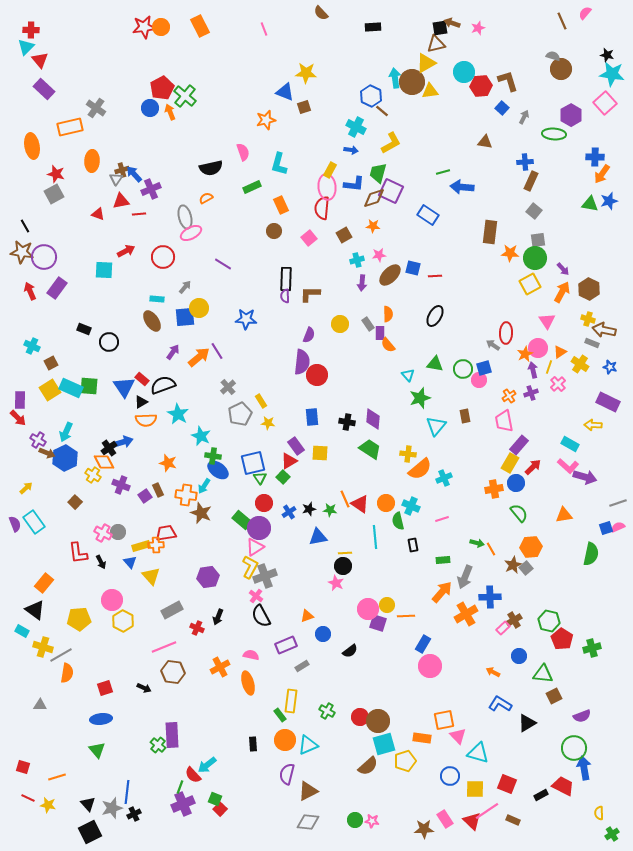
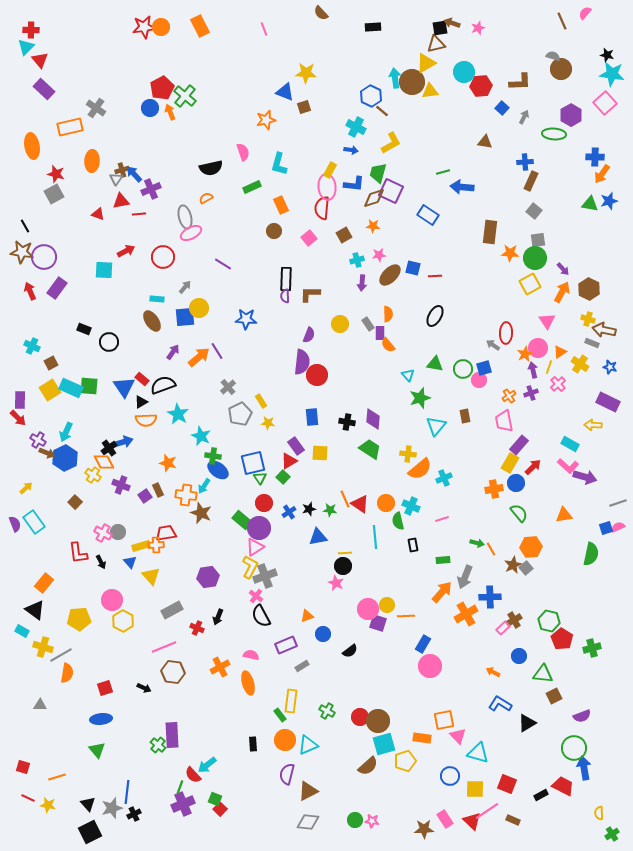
brown L-shape at (508, 81): moved 12 px right, 1 px down; rotated 105 degrees clockwise
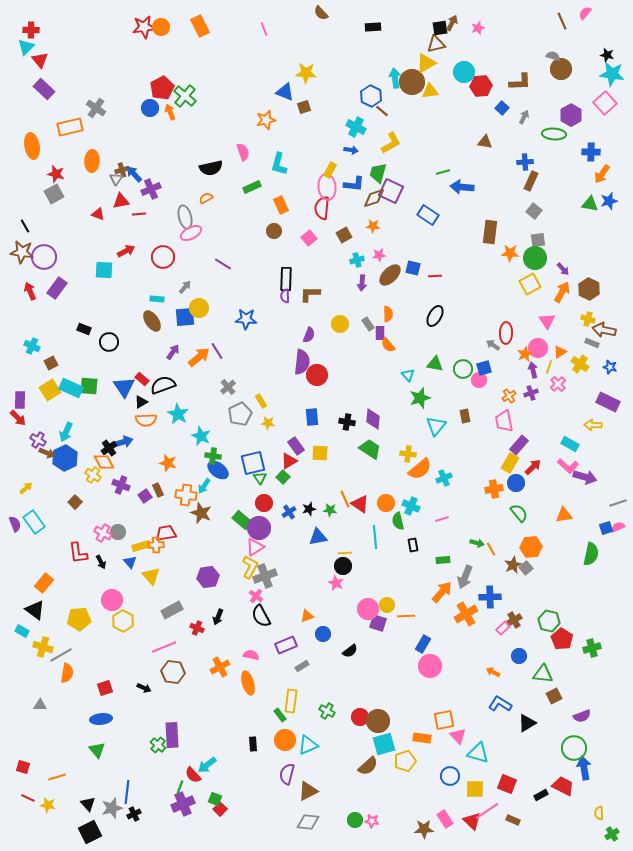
brown arrow at (452, 23): rotated 98 degrees clockwise
blue cross at (595, 157): moved 4 px left, 5 px up
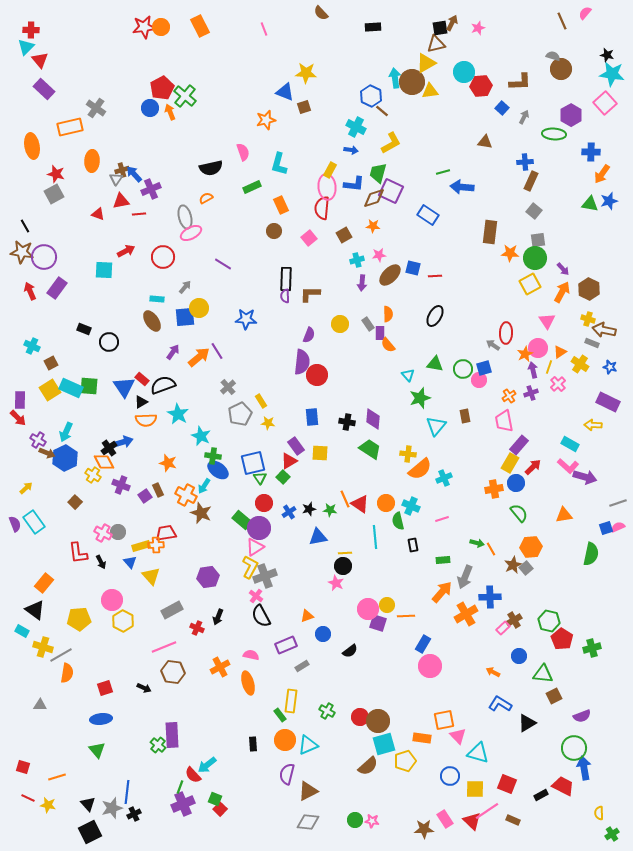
orange cross at (186, 495): rotated 20 degrees clockwise
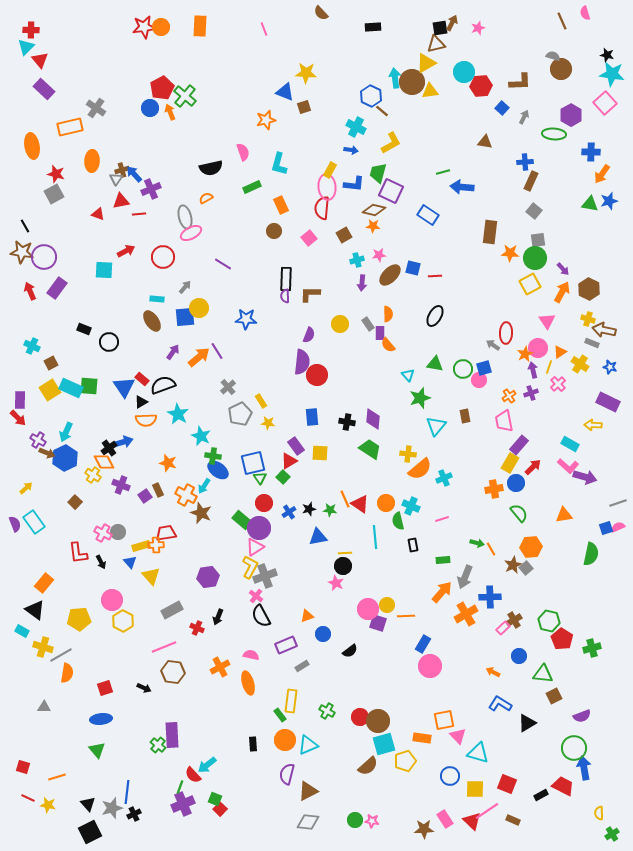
pink semicircle at (585, 13): rotated 56 degrees counterclockwise
orange rectangle at (200, 26): rotated 30 degrees clockwise
brown diamond at (374, 198): moved 12 px down; rotated 30 degrees clockwise
gray triangle at (40, 705): moved 4 px right, 2 px down
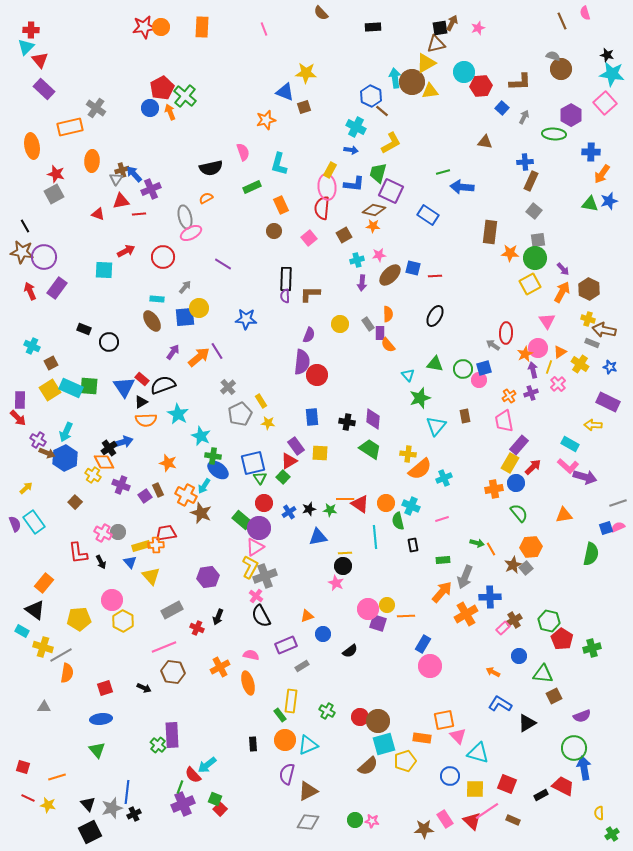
orange rectangle at (200, 26): moved 2 px right, 1 px down
orange line at (345, 499): rotated 66 degrees counterclockwise
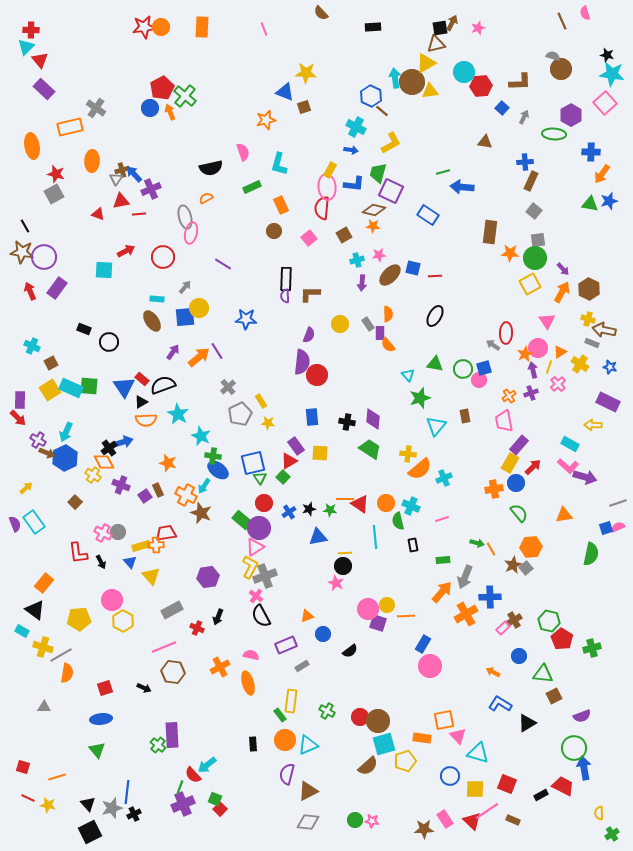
pink ellipse at (191, 233): rotated 50 degrees counterclockwise
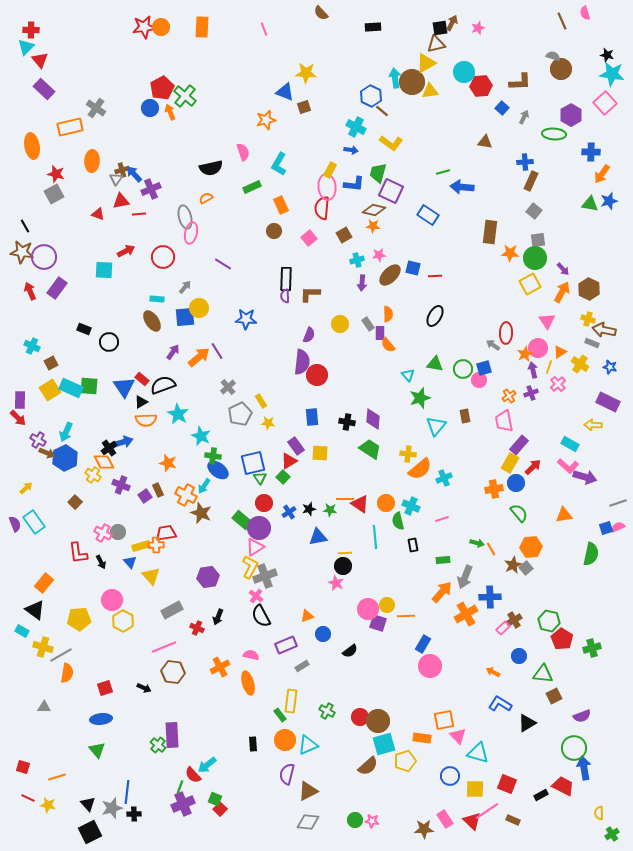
yellow L-shape at (391, 143): rotated 65 degrees clockwise
cyan L-shape at (279, 164): rotated 15 degrees clockwise
black cross at (134, 814): rotated 24 degrees clockwise
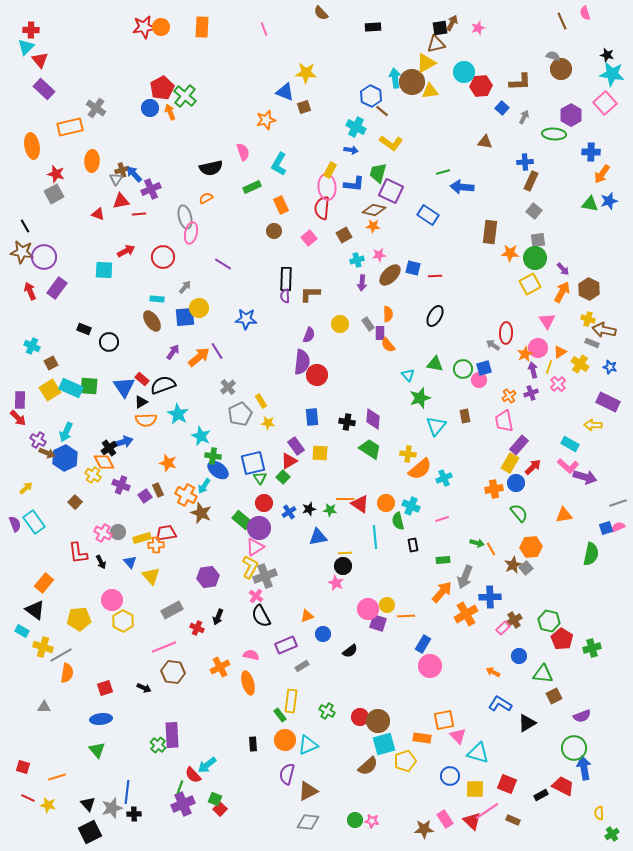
yellow rectangle at (141, 546): moved 1 px right, 8 px up
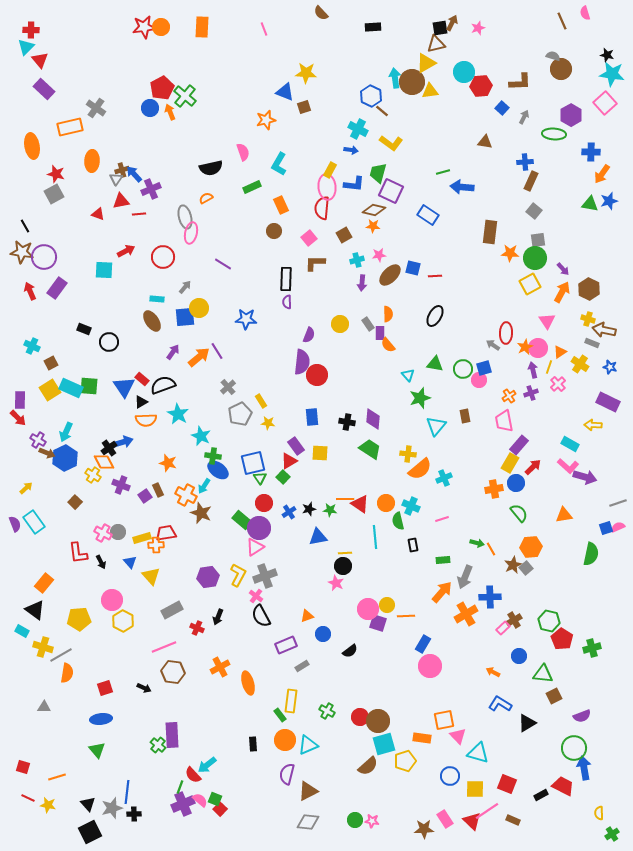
cyan cross at (356, 127): moved 2 px right, 2 px down
brown L-shape at (310, 294): moved 5 px right, 31 px up
purple semicircle at (285, 296): moved 2 px right, 6 px down
orange star at (525, 354): moved 7 px up
yellow L-shape at (250, 567): moved 12 px left, 8 px down
pink semicircle at (251, 655): moved 51 px left, 145 px down; rotated 28 degrees clockwise
